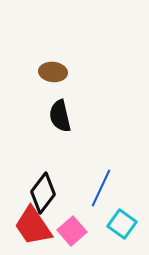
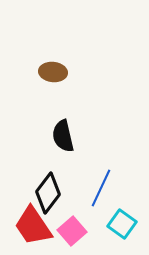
black semicircle: moved 3 px right, 20 px down
black diamond: moved 5 px right
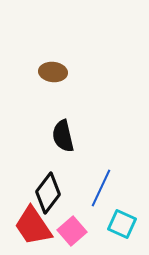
cyan square: rotated 12 degrees counterclockwise
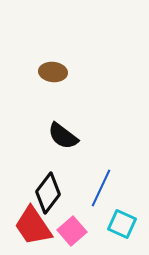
black semicircle: rotated 40 degrees counterclockwise
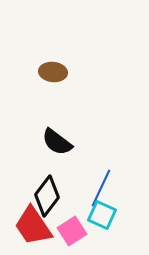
black semicircle: moved 6 px left, 6 px down
black diamond: moved 1 px left, 3 px down
cyan square: moved 20 px left, 9 px up
pink square: rotated 8 degrees clockwise
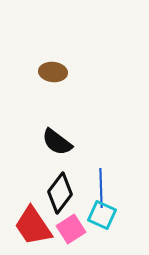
blue line: rotated 27 degrees counterclockwise
black diamond: moved 13 px right, 3 px up
pink square: moved 1 px left, 2 px up
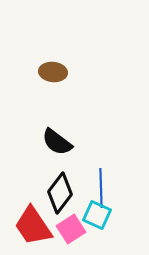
cyan square: moved 5 px left
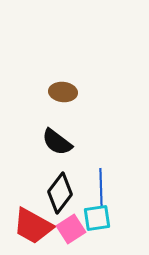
brown ellipse: moved 10 px right, 20 px down
cyan square: moved 3 px down; rotated 32 degrees counterclockwise
red trapezoid: rotated 27 degrees counterclockwise
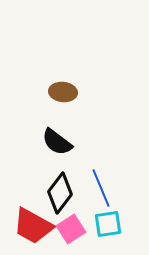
blue line: rotated 21 degrees counterclockwise
cyan square: moved 11 px right, 6 px down
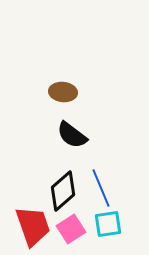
black semicircle: moved 15 px right, 7 px up
black diamond: moved 3 px right, 2 px up; rotated 12 degrees clockwise
red trapezoid: rotated 138 degrees counterclockwise
